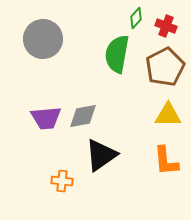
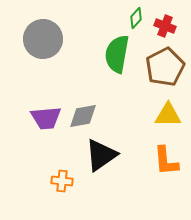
red cross: moved 1 px left
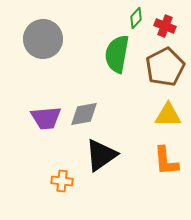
gray diamond: moved 1 px right, 2 px up
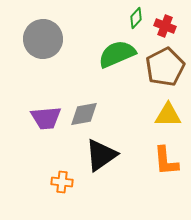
green semicircle: rotated 57 degrees clockwise
orange cross: moved 1 px down
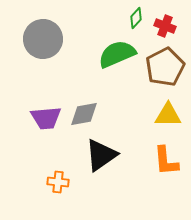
orange cross: moved 4 px left
